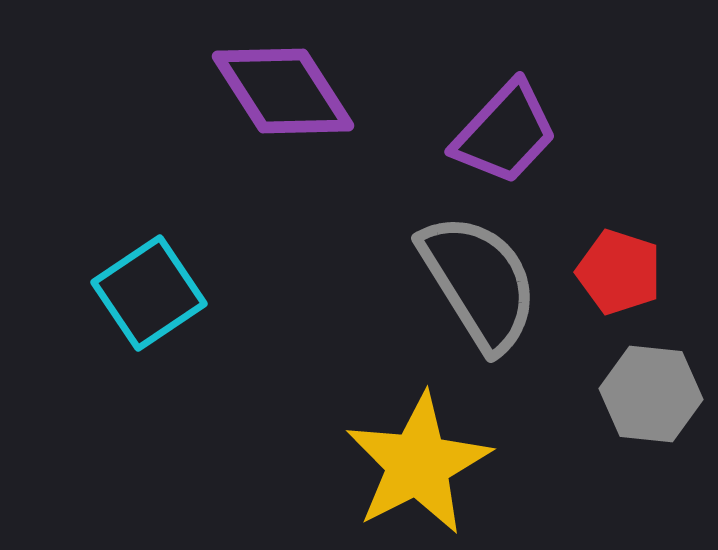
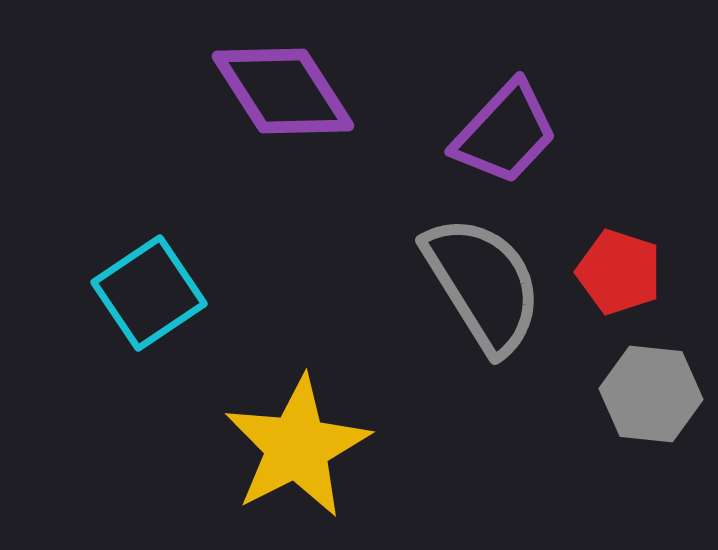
gray semicircle: moved 4 px right, 2 px down
yellow star: moved 121 px left, 17 px up
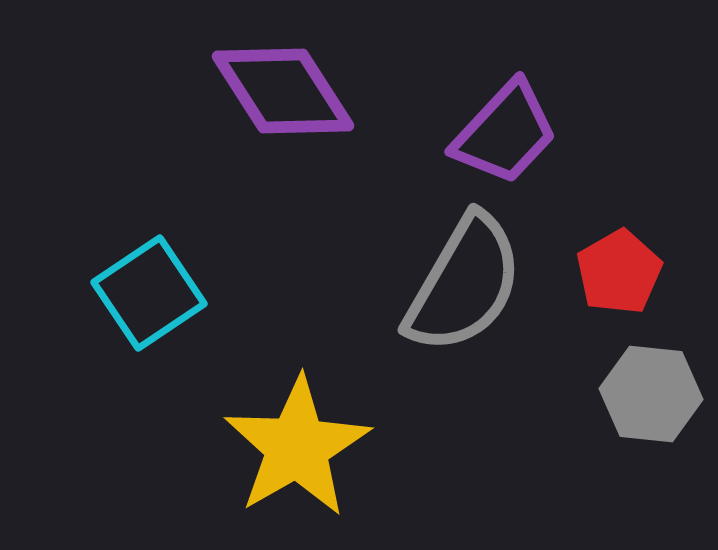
red pentagon: rotated 24 degrees clockwise
gray semicircle: moved 19 px left; rotated 62 degrees clockwise
yellow star: rotated 3 degrees counterclockwise
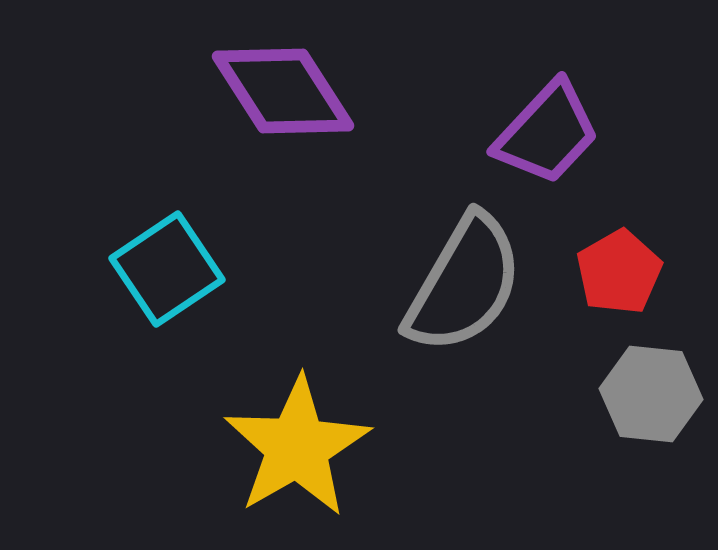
purple trapezoid: moved 42 px right
cyan square: moved 18 px right, 24 px up
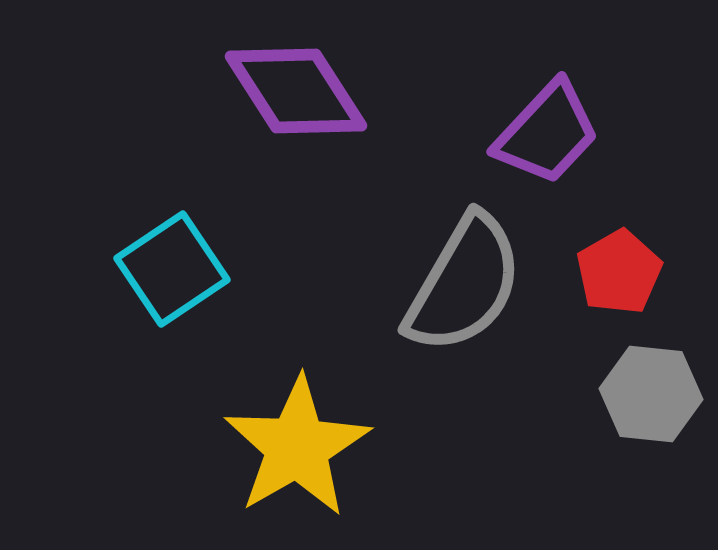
purple diamond: moved 13 px right
cyan square: moved 5 px right
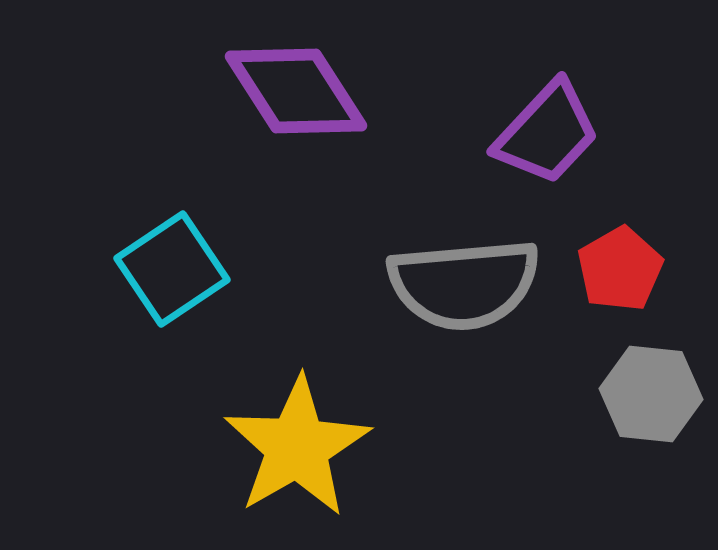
red pentagon: moved 1 px right, 3 px up
gray semicircle: rotated 55 degrees clockwise
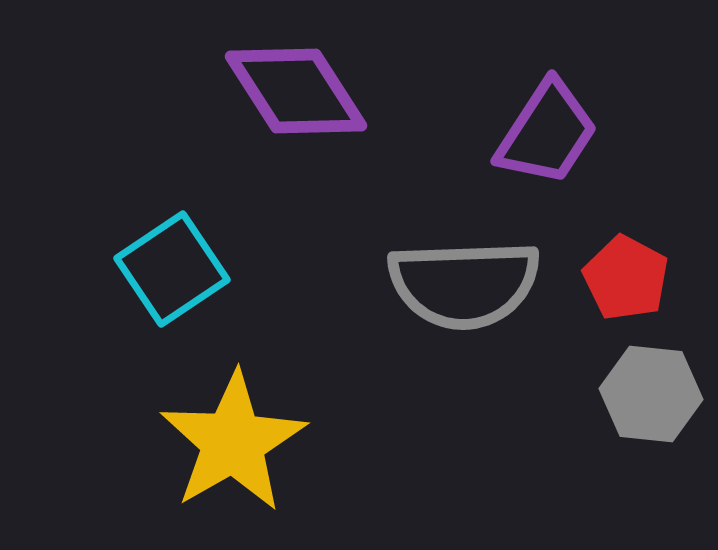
purple trapezoid: rotated 10 degrees counterclockwise
red pentagon: moved 6 px right, 9 px down; rotated 14 degrees counterclockwise
gray semicircle: rotated 3 degrees clockwise
yellow star: moved 64 px left, 5 px up
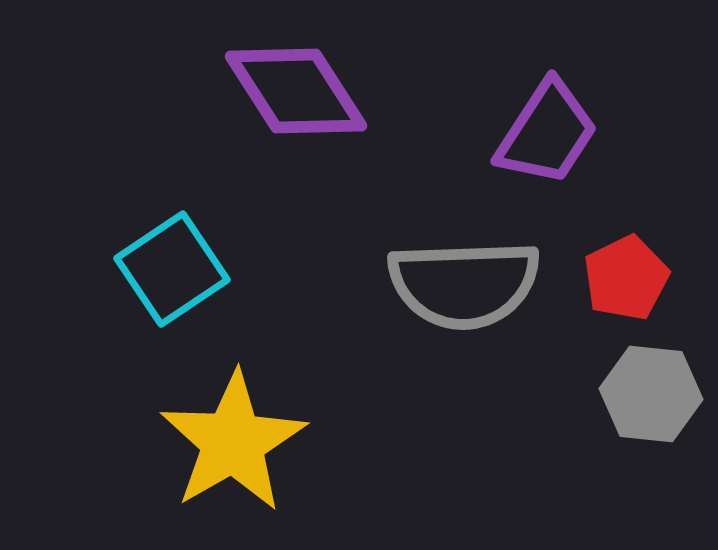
red pentagon: rotated 18 degrees clockwise
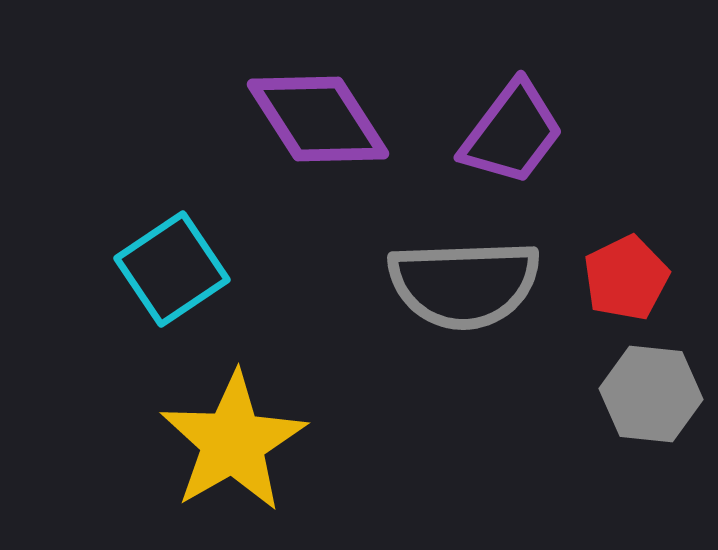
purple diamond: moved 22 px right, 28 px down
purple trapezoid: moved 35 px left; rotated 4 degrees clockwise
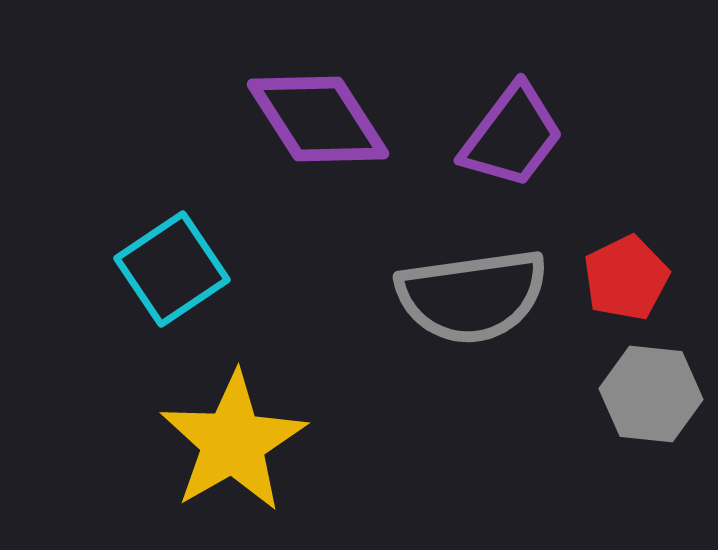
purple trapezoid: moved 3 px down
gray semicircle: moved 8 px right, 12 px down; rotated 6 degrees counterclockwise
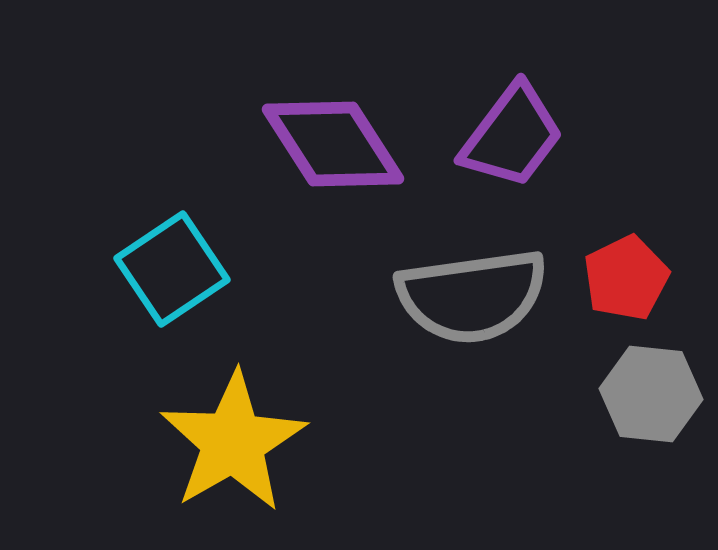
purple diamond: moved 15 px right, 25 px down
